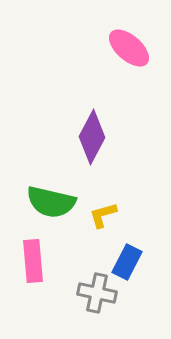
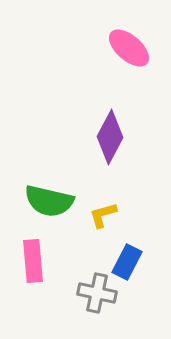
purple diamond: moved 18 px right
green semicircle: moved 2 px left, 1 px up
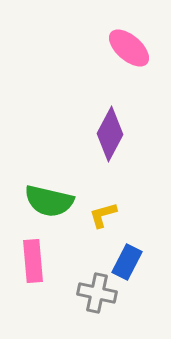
purple diamond: moved 3 px up
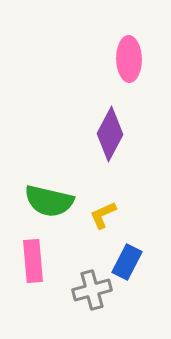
pink ellipse: moved 11 px down; rotated 48 degrees clockwise
yellow L-shape: rotated 8 degrees counterclockwise
gray cross: moved 5 px left, 3 px up; rotated 27 degrees counterclockwise
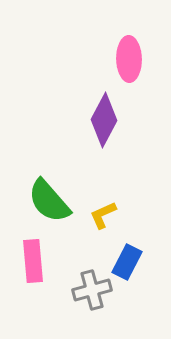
purple diamond: moved 6 px left, 14 px up
green semicircle: rotated 36 degrees clockwise
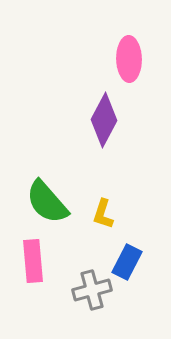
green semicircle: moved 2 px left, 1 px down
yellow L-shape: moved 1 px up; rotated 48 degrees counterclockwise
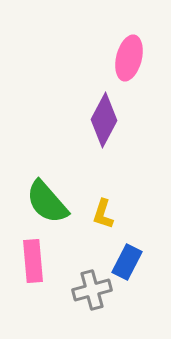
pink ellipse: moved 1 px up; rotated 15 degrees clockwise
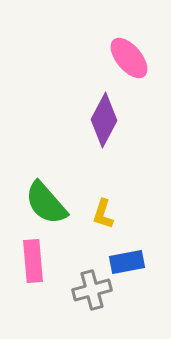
pink ellipse: rotated 54 degrees counterclockwise
green semicircle: moved 1 px left, 1 px down
blue rectangle: rotated 52 degrees clockwise
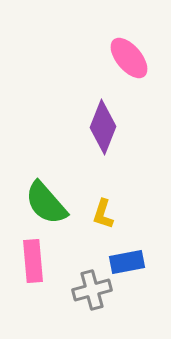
purple diamond: moved 1 px left, 7 px down; rotated 6 degrees counterclockwise
